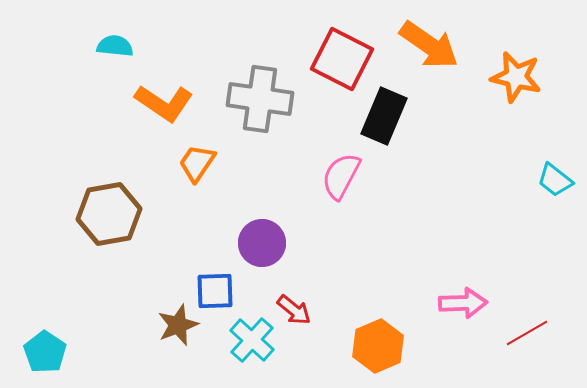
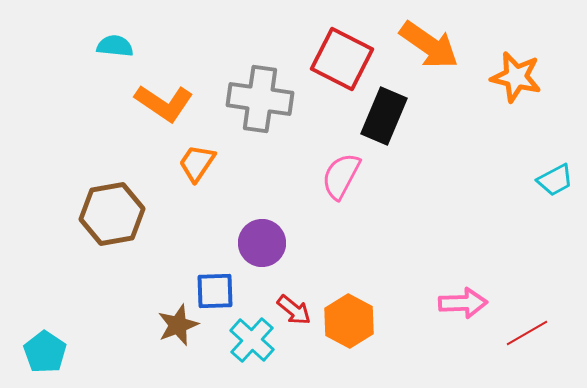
cyan trapezoid: rotated 66 degrees counterclockwise
brown hexagon: moved 3 px right
orange hexagon: moved 29 px left, 25 px up; rotated 9 degrees counterclockwise
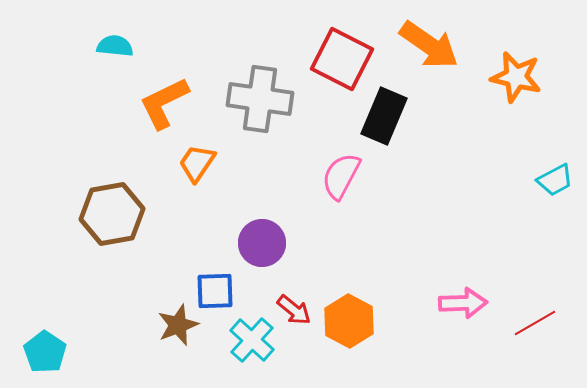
orange L-shape: rotated 120 degrees clockwise
red line: moved 8 px right, 10 px up
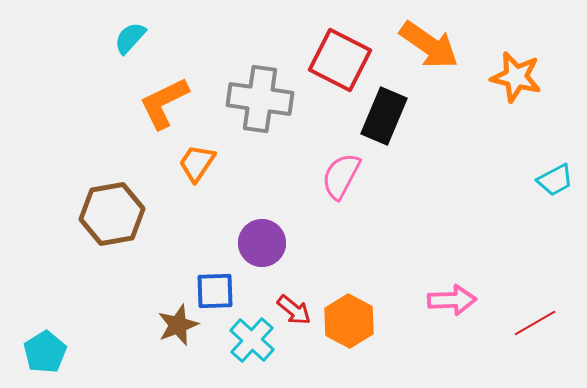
cyan semicircle: moved 15 px right, 8 px up; rotated 54 degrees counterclockwise
red square: moved 2 px left, 1 px down
pink arrow: moved 11 px left, 3 px up
cyan pentagon: rotated 6 degrees clockwise
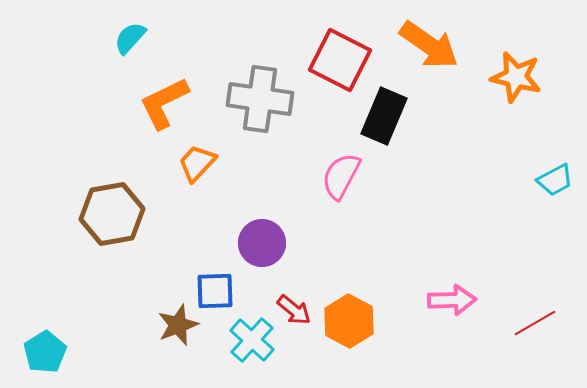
orange trapezoid: rotated 9 degrees clockwise
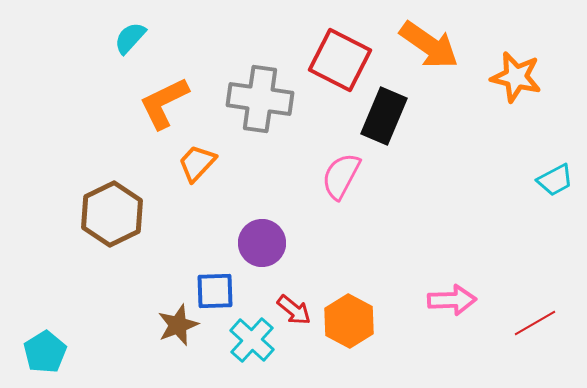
brown hexagon: rotated 16 degrees counterclockwise
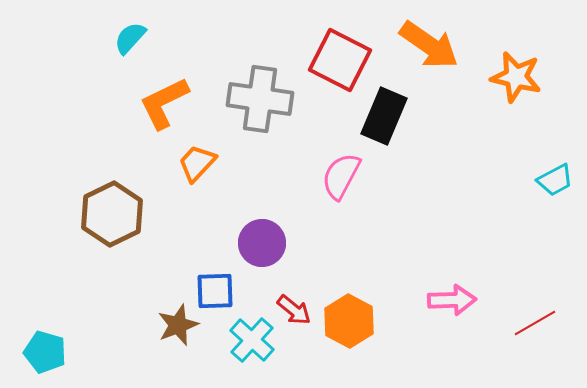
cyan pentagon: rotated 24 degrees counterclockwise
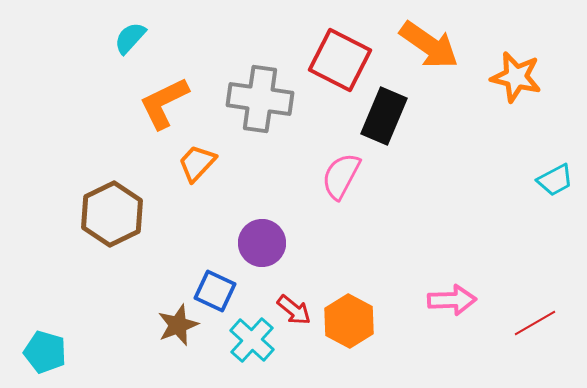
blue square: rotated 27 degrees clockwise
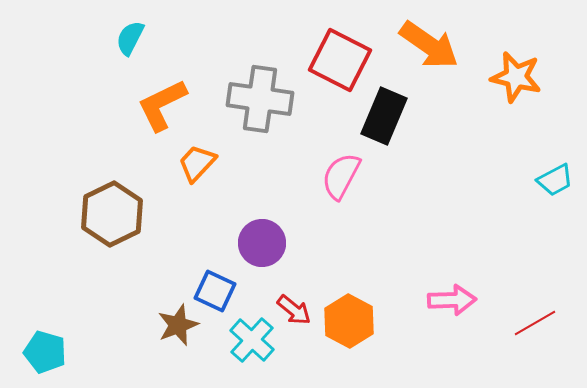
cyan semicircle: rotated 15 degrees counterclockwise
orange L-shape: moved 2 px left, 2 px down
